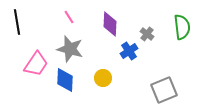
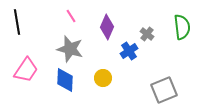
pink line: moved 2 px right, 1 px up
purple diamond: moved 3 px left, 3 px down; rotated 20 degrees clockwise
pink trapezoid: moved 10 px left, 6 px down
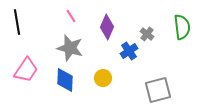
gray star: moved 1 px up
gray square: moved 6 px left; rotated 8 degrees clockwise
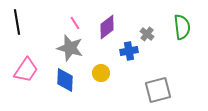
pink line: moved 4 px right, 7 px down
purple diamond: rotated 30 degrees clockwise
blue cross: rotated 24 degrees clockwise
yellow circle: moved 2 px left, 5 px up
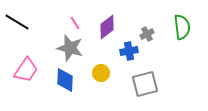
black line: rotated 50 degrees counterclockwise
gray cross: rotated 24 degrees clockwise
gray square: moved 13 px left, 6 px up
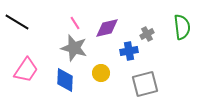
purple diamond: moved 1 px down; rotated 25 degrees clockwise
gray star: moved 4 px right
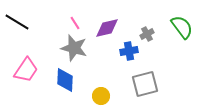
green semicircle: rotated 30 degrees counterclockwise
yellow circle: moved 23 px down
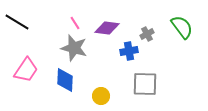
purple diamond: rotated 20 degrees clockwise
gray square: rotated 16 degrees clockwise
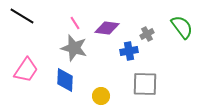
black line: moved 5 px right, 6 px up
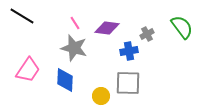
pink trapezoid: moved 2 px right
gray square: moved 17 px left, 1 px up
